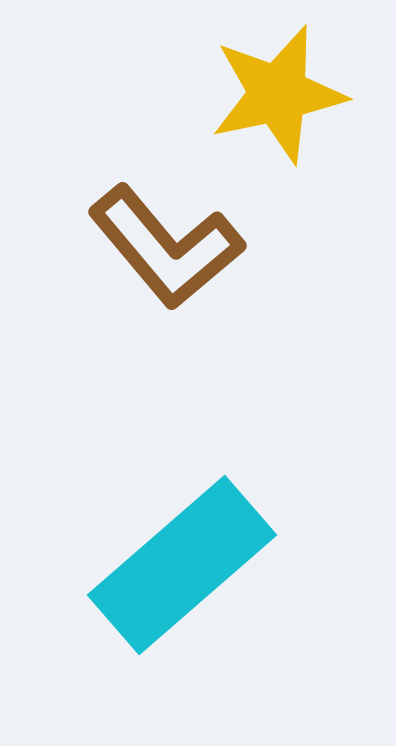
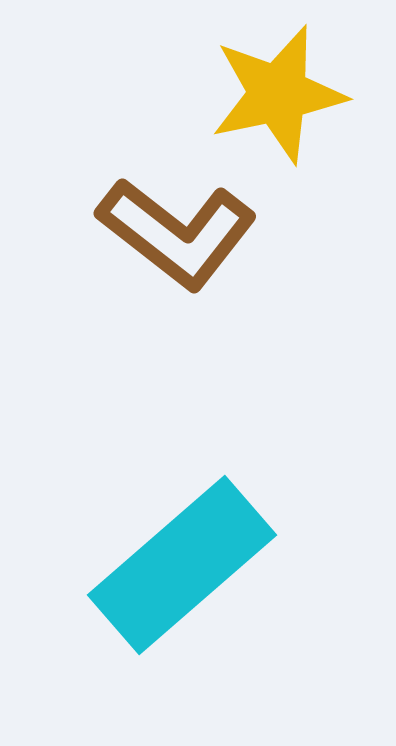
brown L-shape: moved 11 px right, 14 px up; rotated 12 degrees counterclockwise
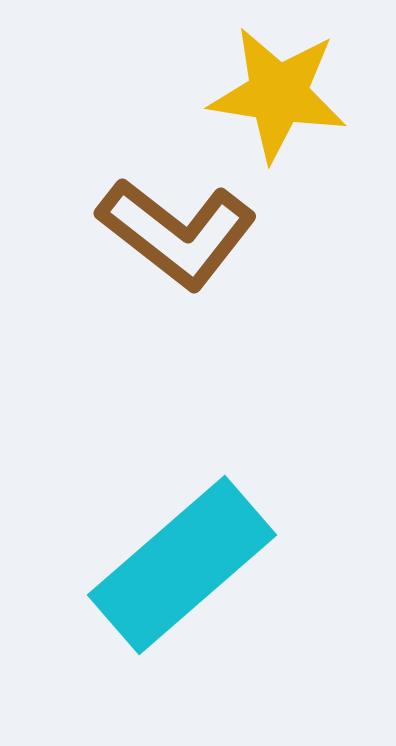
yellow star: rotated 21 degrees clockwise
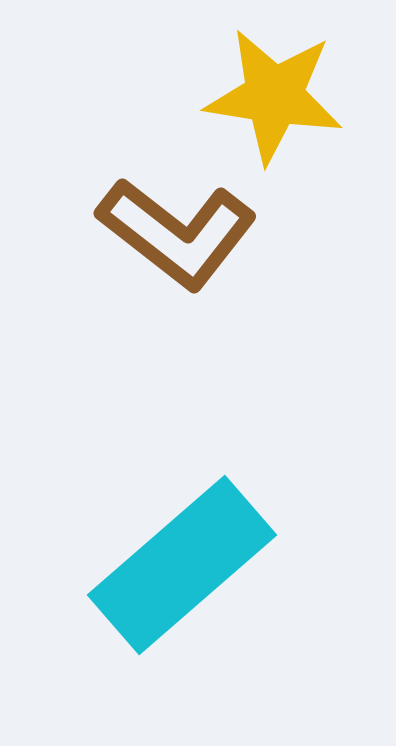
yellow star: moved 4 px left, 2 px down
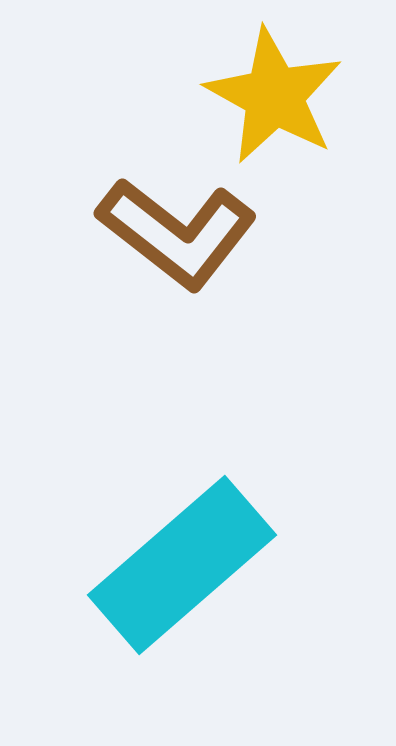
yellow star: rotated 20 degrees clockwise
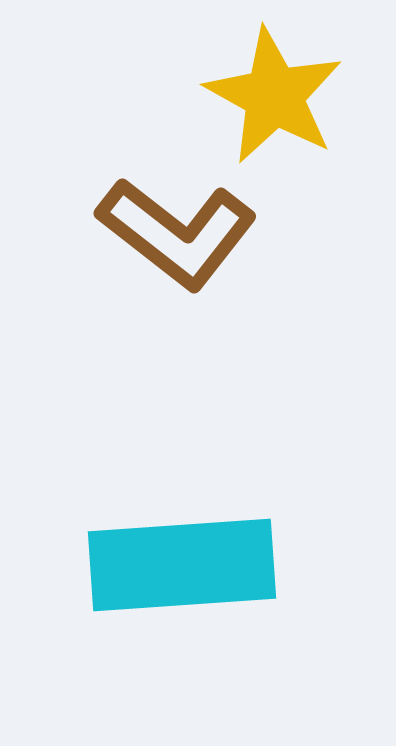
cyan rectangle: rotated 37 degrees clockwise
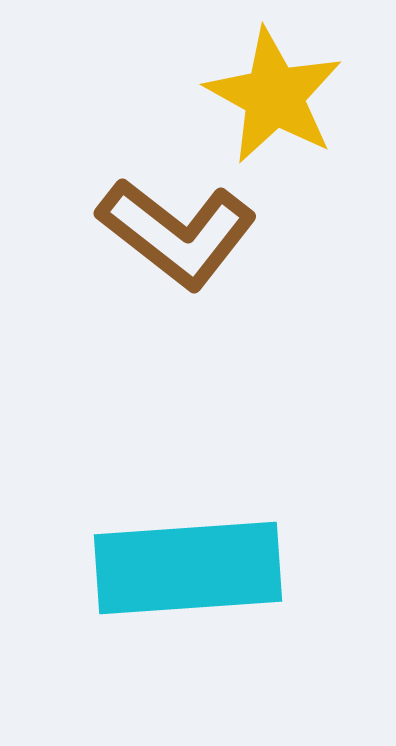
cyan rectangle: moved 6 px right, 3 px down
